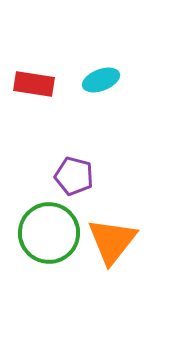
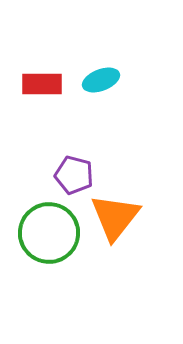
red rectangle: moved 8 px right; rotated 9 degrees counterclockwise
purple pentagon: moved 1 px up
orange triangle: moved 3 px right, 24 px up
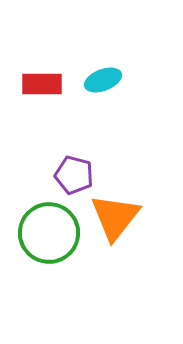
cyan ellipse: moved 2 px right
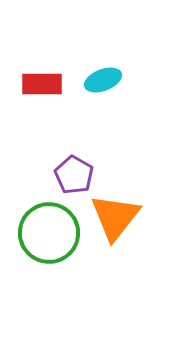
purple pentagon: rotated 15 degrees clockwise
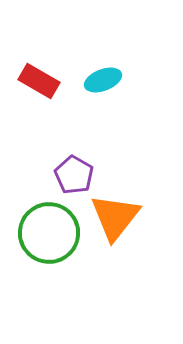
red rectangle: moved 3 px left, 3 px up; rotated 30 degrees clockwise
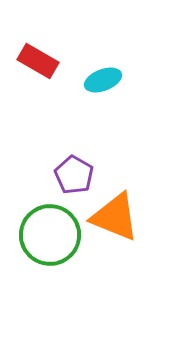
red rectangle: moved 1 px left, 20 px up
orange triangle: rotated 46 degrees counterclockwise
green circle: moved 1 px right, 2 px down
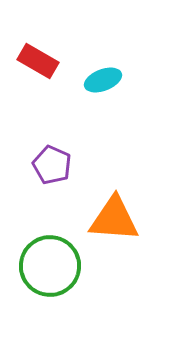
purple pentagon: moved 22 px left, 10 px up; rotated 6 degrees counterclockwise
orange triangle: moved 1 px left, 2 px down; rotated 18 degrees counterclockwise
green circle: moved 31 px down
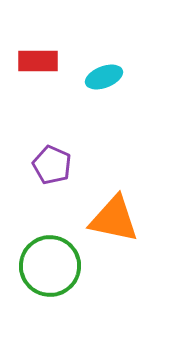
red rectangle: rotated 30 degrees counterclockwise
cyan ellipse: moved 1 px right, 3 px up
orange triangle: rotated 8 degrees clockwise
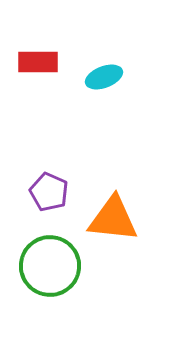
red rectangle: moved 1 px down
purple pentagon: moved 3 px left, 27 px down
orange triangle: moved 1 px left; rotated 6 degrees counterclockwise
